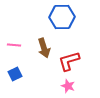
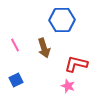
blue hexagon: moved 3 px down
pink line: moved 1 px right; rotated 56 degrees clockwise
red L-shape: moved 7 px right, 3 px down; rotated 30 degrees clockwise
blue square: moved 1 px right, 6 px down
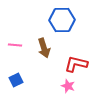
pink line: rotated 56 degrees counterclockwise
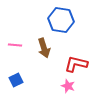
blue hexagon: moved 1 px left; rotated 10 degrees clockwise
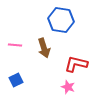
pink star: moved 1 px down
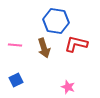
blue hexagon: moved 5 px left, 1 px down
red L-shape: moved 20 px up
